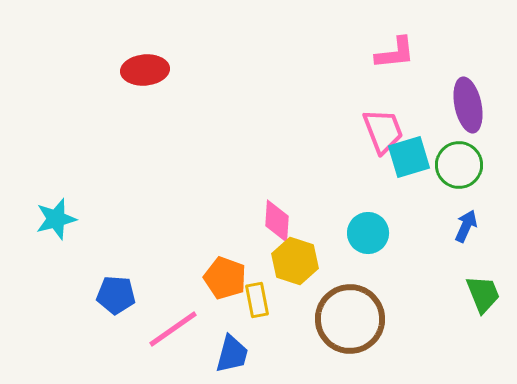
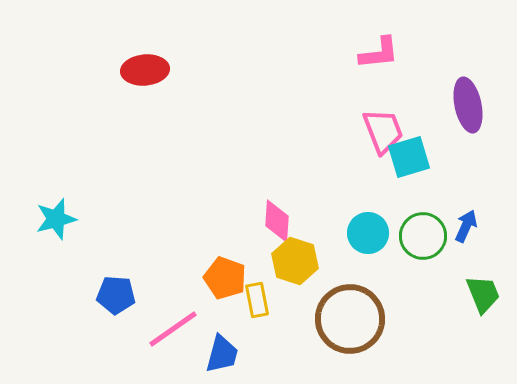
pink L-shape: moved 16 px left
green circle: moved 36 px left, 71 px down
blue trapezoid: moved 10 px left
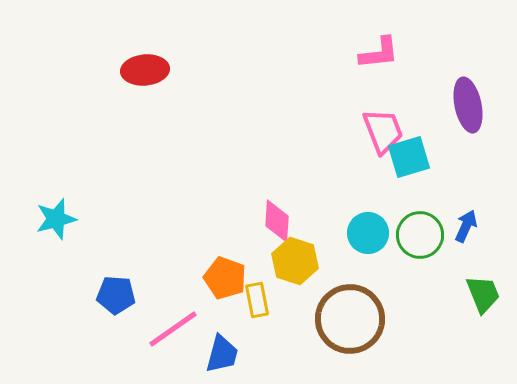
green circle: moved 3 px left, 1 px up
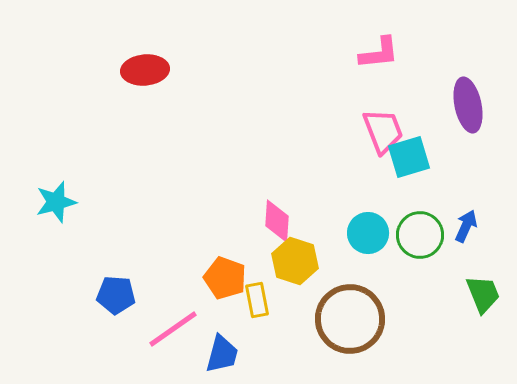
cyan star: moved 17 px up
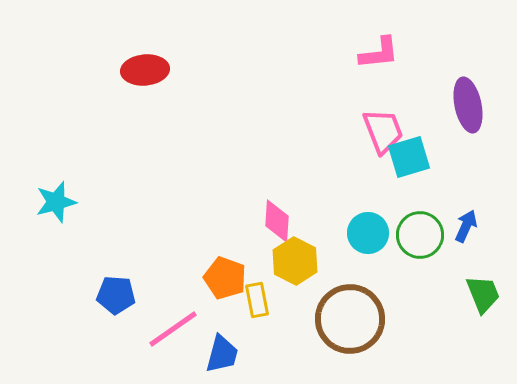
yellow hexagon: rotated 9 degrees clockwise
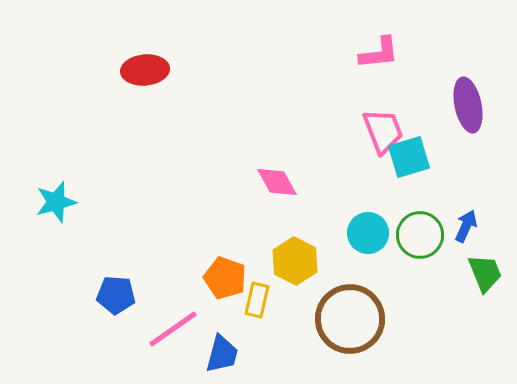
pink diamond: moved 39 px up; rotated 33 degrees counterclockwise
green trapezoid: moved 2 px right, 21 px up
yellow rectangle: rotated 24 degrees clockwise
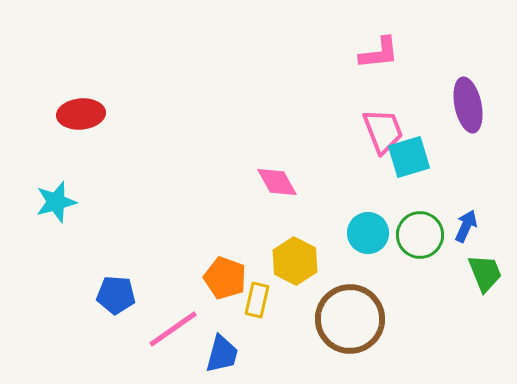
red ellipse: moved 64 px left, 44 px down
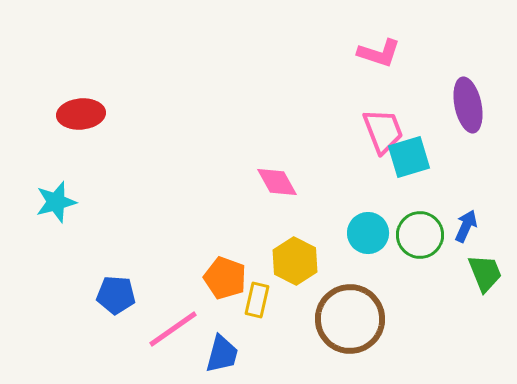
pink L-shape: rotated 24 degrees clockwise
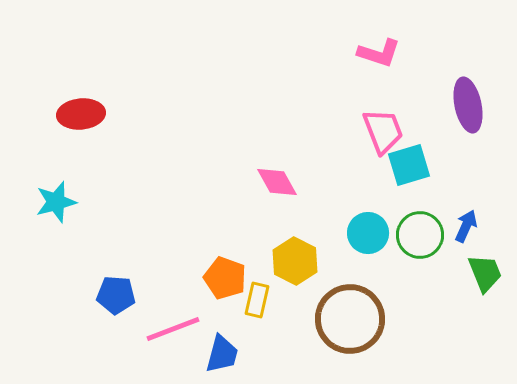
cyan square: moved 8 px down
pink line: rotated 14 degrees clockwise
